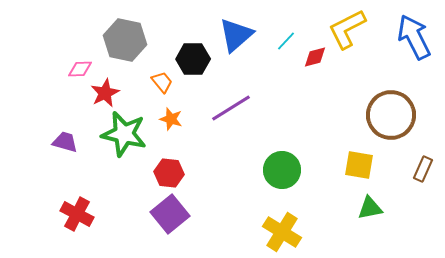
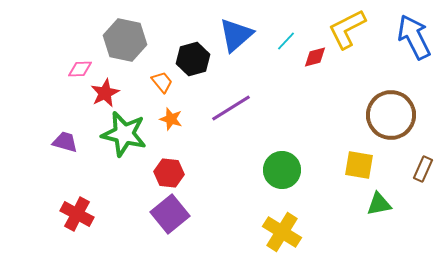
black hexagon: rotated 16 degrees counterclockwise
green triangle: moved 9 px right, 4 px up
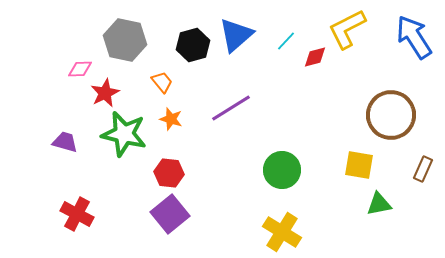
blue arrow: rotated 6 degrees counterclockwise
black hexagon: moved 14 px up
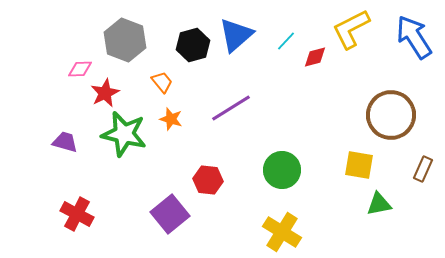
yellow L-shape: moved 4 px right
gray hexagon: rotated 9 degrees clockwise
red hexagon: moved 39 px right, 7 px down
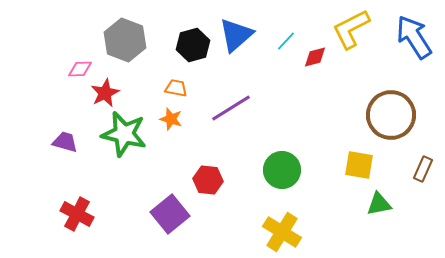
orange trapezoid: moved 14 px right, 6 px down; rotated 40 degrees counterclockwise
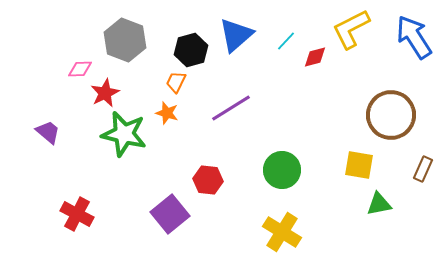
black hexagon: moved 2 px left, 5 px down
orange trapezoid: moved 6 px up; rotated 75 degrees counterclockwise
orange star: moved 4 px left, 6 px up
purple trapezoid: moved 17 px left, 10 px up; rotated 24 degrees clockwise
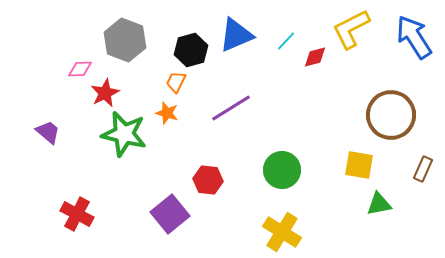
blue triangle: rotated 18 degrees clockwise
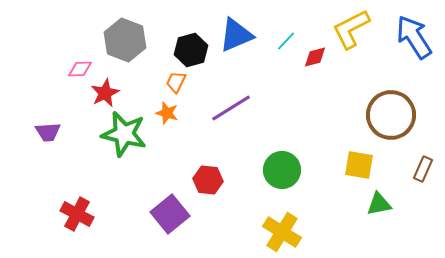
purple trapezoid: rotated 136 degrees clockwise
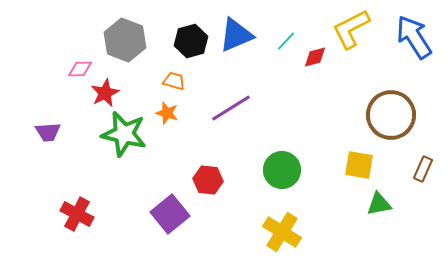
black hexagon: moved 9 px up
orange trapezoid: moved 2 px left, 1 px up; rotated 80 degrees clockwise
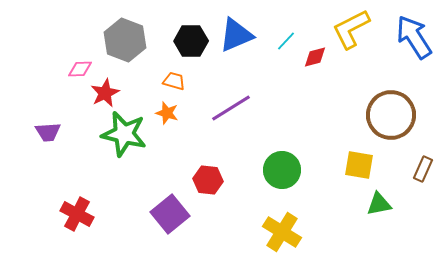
black hexagon: rotated 16 degrees clockwise
